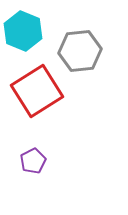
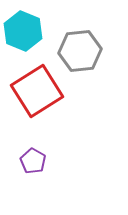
purple pentagon: rotated 15 degrees counterclockwise
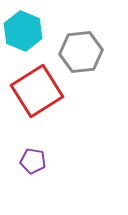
gray hexagon: moved 1 px right, 1 px down
purple pentagon: rotated 20 degrees counterclockwise
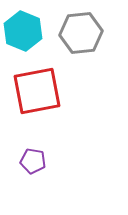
gray hexagon: moved 19 px up
red square: rotated 21 degrees clockwise
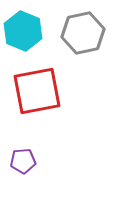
gray hexagon: moved 2 px right; rotated 6 degrees counterclockwise
purple pentagon: moved 10 px left; rotated 15 degrees counterclockwise
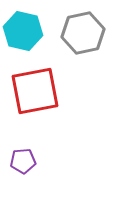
cyan hexagon: rotated 9 degrees counterclockwise
red square: moved 2 px left
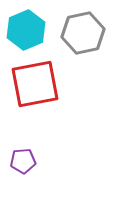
cyan hexagon: moved 3 px right, 1 px up; rotated 24 degrees clockwise
red square: moved 7 px up
